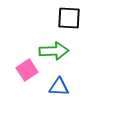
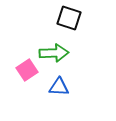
black square: rotated 15 degrees clockwise
green arrow: moved 2 px down
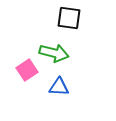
black square: rotated 10 degrees counterclockwise
green arrow: rotated 16 degrees clockwise
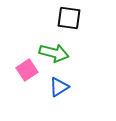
blue triangle: rotated 35 degrees counterclockwise
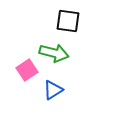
black square: moved 1 px left, 3 px down
blue triangle: moved 6 px left, 3 px down
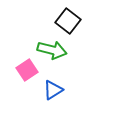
black square: rotated 30 degrees clockwise
green arrow: moved 2 px left, 3 px up
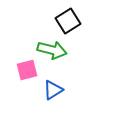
black square: rotated 20 degrees clockwise
pink square: rotated 20 degrees clockwise
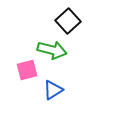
black square: rotated 10 degrees counterclockwise
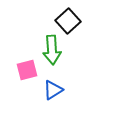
green arrow: rotated 72 degrees clockwise
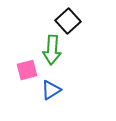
green arrow: rotated 8 degrees clockwise
blue triangle: moved 2 px left
